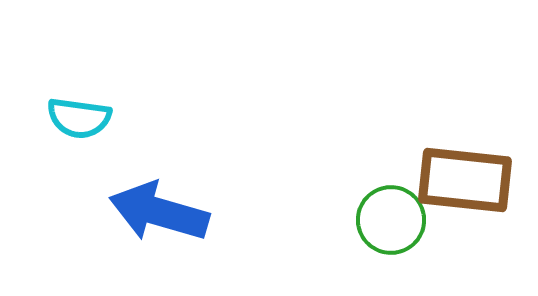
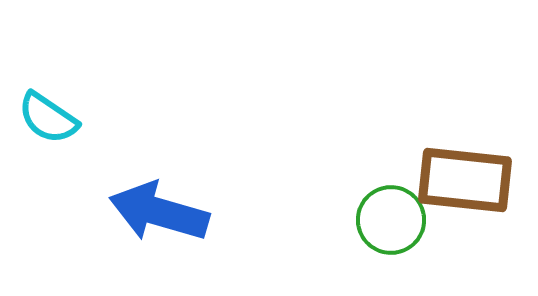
cyan semicircle: moved 31 px left; rotated 26 degrees clockwise
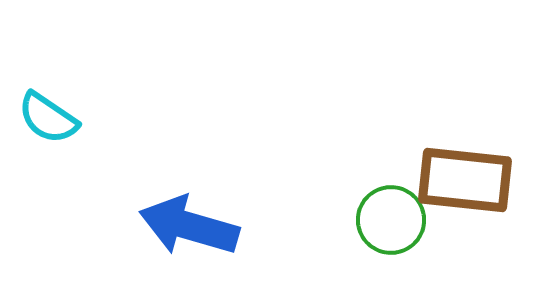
blue arrow: moved 30 px right, 14 px down
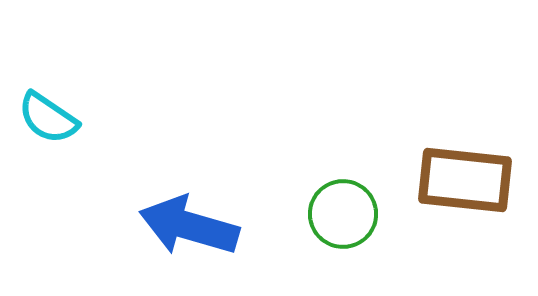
green circle: moved 48 px left, 6 px up
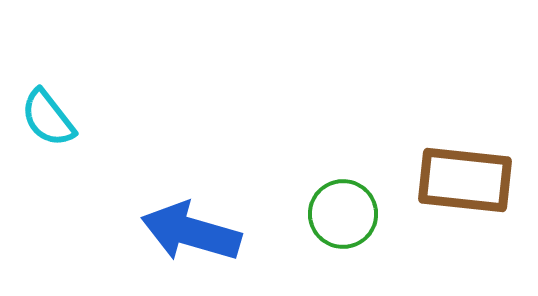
cyan semicircle: rotated 18 degrees clockwise
blue arrow: moved 2 px right, 6 px down
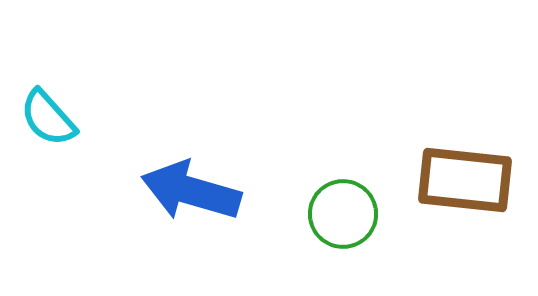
cyan semicircle: rotated 4 degrees counterclockwise
blue arrow: moved 41 px up
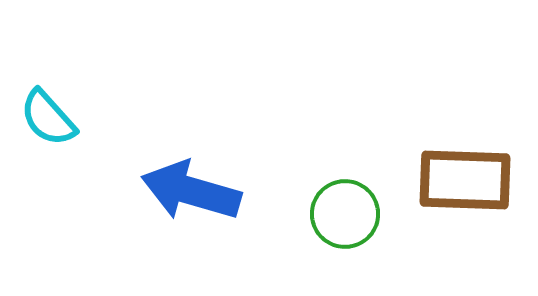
brown rectangle: rotated 4 degrees counterclockwise
green circle: moved 2 px right
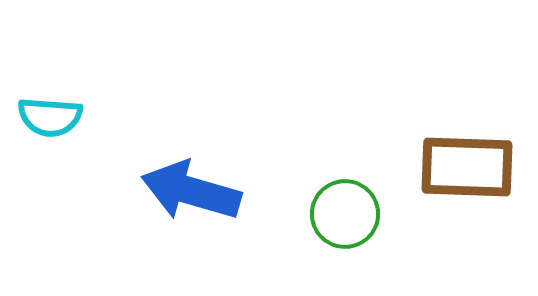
cyan semicircle: moved 2 px right, 1 px up; rotated 44 degrees counterclockwise
brown rectangle: moved 2 px right, 13 px up
